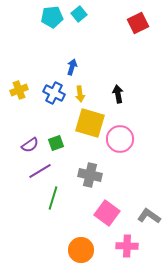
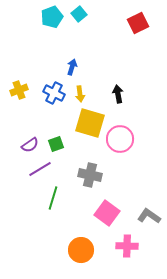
cyan pentagon: rotated 15 degrees counterclockwise
green square: moved 1 px down
purple line: moved 2 px up
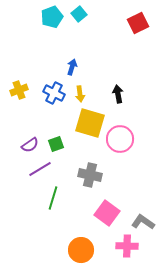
gray L-shape: moved 6 px left, 6 px down
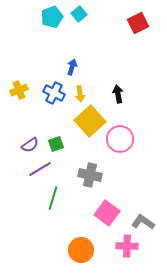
yellow square: moved 2 px up; rotated 32 degrees clockwise
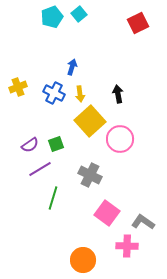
yellow cross: moved 1 px left, 3 px up
gray cross: rotated 15 degrees clockwise
orange circle: moved 2 px right, 10 px down
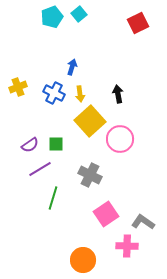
green square: rotated 21 degrees clockwise
pink square: moved 1 px left, 1 px down; rotated 20 degrees clockwise
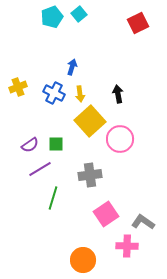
gray cross: rotated 35 degrees counterclockwise
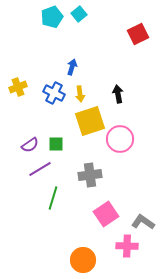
red square: moved 11 px down
yellow square: rotated 24 degrees clockwise
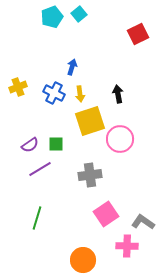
green line: moved 16 px left, 20 px down
